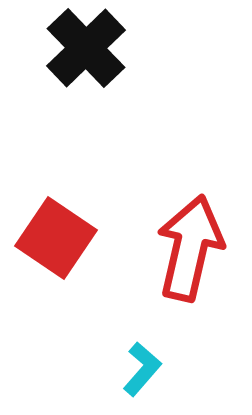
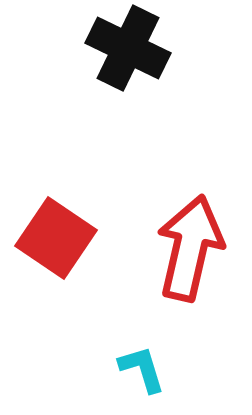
black cross: moved 42 px right; rotated 20 degrees counterclockwise
cyan L-shape: rotated 58 degrees counterclockwise
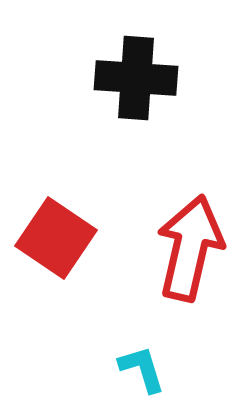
black cross: moved 8 px right, 30 px down; rotated 22 degrees counterclockwise
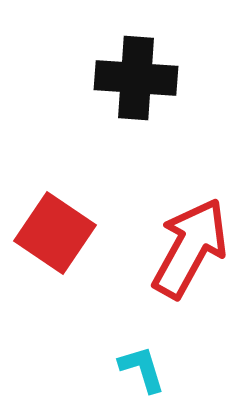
red square: moved 1 px left, 5 px up
red arrow: rotated 16 degrees clockwise
